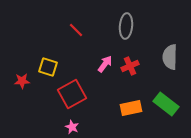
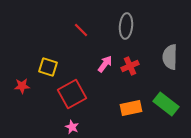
red line: moved 5 px right
red star: moved 5 px down
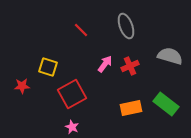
gray ellipse: rotated 25 degrees counterclockwise
gray semicircle: moved 1 px up; rotated 105 degrees clockwise
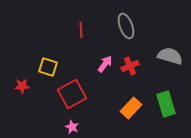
red line: rotated 42 degrees clockwise
green rectangle: rotated 35 degrees clockwise
orange rectangle: rotated 35 degrees counterclockwise
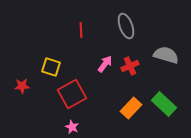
gray semicircle: moved 4 px left, 1 px up
yellow square: moved 3 px right
green rectangle: moved 2 px left; rotated 30 degrees counterclockwise
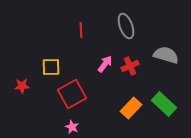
yellow square: rotated 18 degrees counterclockwise
